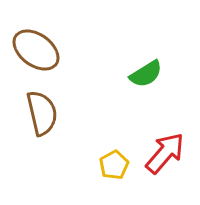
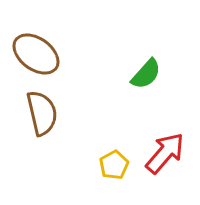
brown ellipse: moved 4 px down
green semicircle: rotated 16 degrees counterclockwise
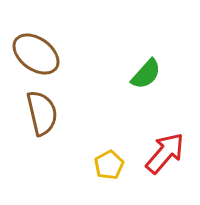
yellow pentagon: moved 5 px left
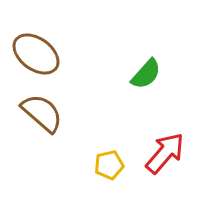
brown semicircle: rotated 36 degrees counterclockwise
yellow pentagon: rotated 16 degrees clockwise
